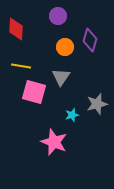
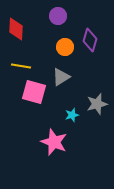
gray triangle: rotated 24 degrees clockwise
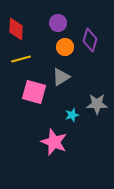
purple circle: moved 7 px down
yellow line: moved 7 px up; rotated 24 degrees counterclockwise
gray star: rotated 15 degrees clockwise
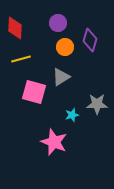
red diamond: moved 1 px left, 1 px up
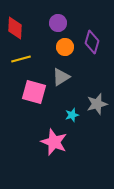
purple diamond: moved 2 px right, 2 px down
gray star: rotated 15 degrees counterclockwise
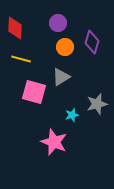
yellow line: rotated 30 degrees clockwise
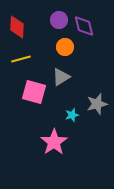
purple circle: moved 1 px right, 3 px up
red diamond: moved 2 px right, 1 px up
purple diamond: moved 8 px left, 16 px up; rotated 30 degrees counterclockwise
yellow line: rotated 30 degrees counterclockwise
pink star: rotated 16 degrees clockwise
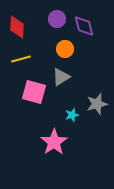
purple circle: moved 2 px left, 1 px up
orange circle: moved 2 px down
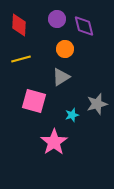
red diamond: moved 2 px right, 2 px up
pink square: moved 9 px down
